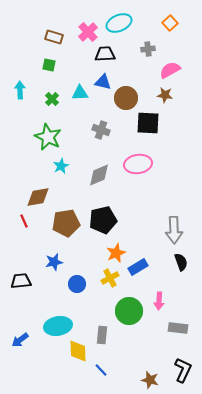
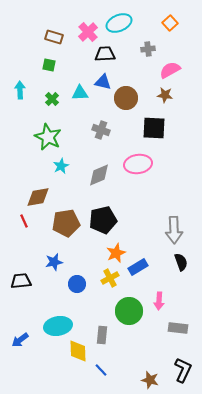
black square at (148, 123): moved 6 px right, 5 px down
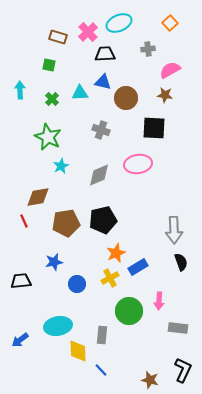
brown rectangle at (54, 37): moved 4 px right
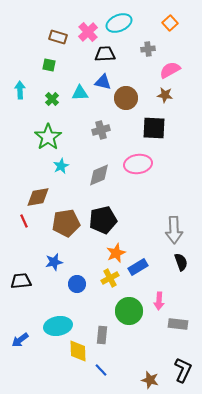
gray cross at (101, 130): rotated 36 degrees counterclockwise
green star at (48, 137): rotated 12 degrees clockwise
gray rectangle at (178, 328): moved 4 px up
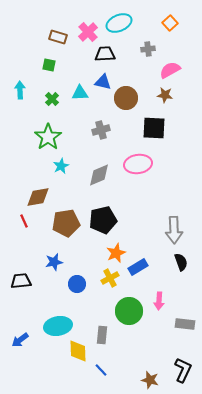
gray rectangle at (178, 324): moved 7 px right
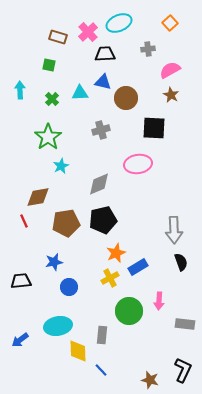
brown star at (165, 95): moved 6 px right; rotated 21 degrees clockwise
gray diamond at (99, 175): moved 9 px down
blue circle at (77, 284): moved 8 px left, 3 px down
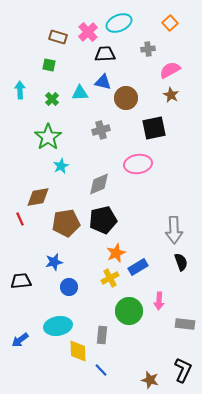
black square at (154, 128): rotated 15 degrees counterclockwise
red line at (24, 221): moved 4 px left, 2 px up
